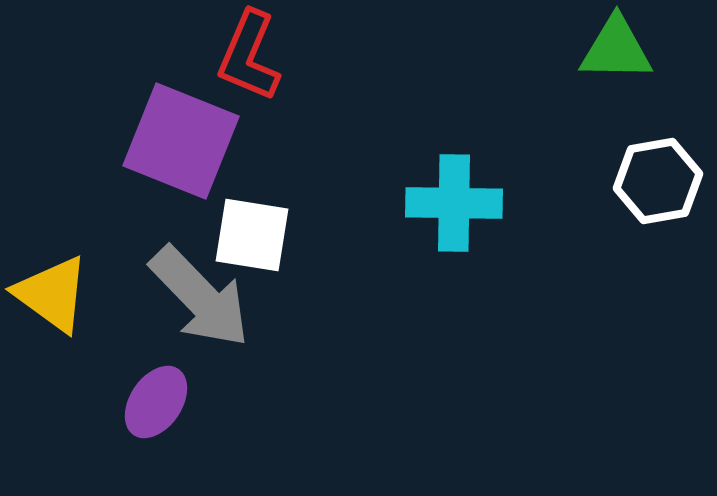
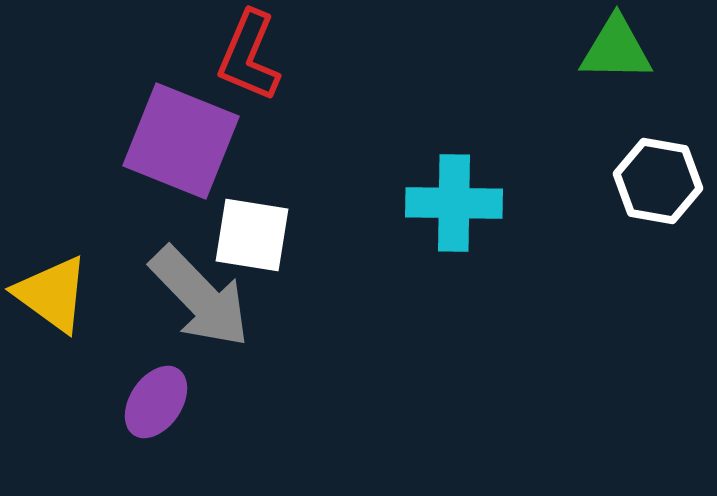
white hexagon: rotated 20 degrees clockwise
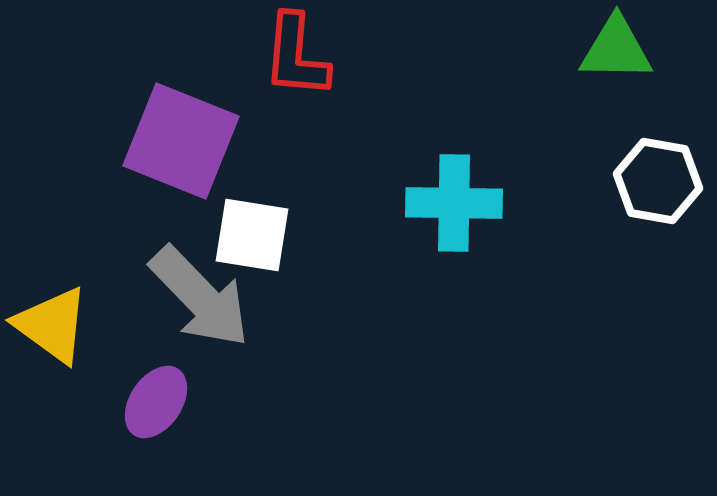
red L-shape: moved 47 px right; rotated 18 degrees counterclockwise
yellow triangle: moved 31 px down
